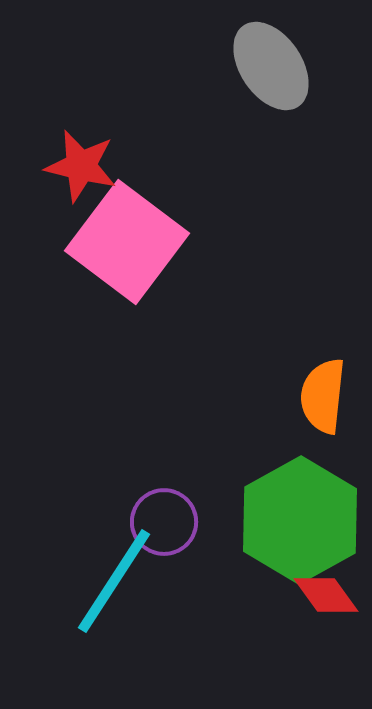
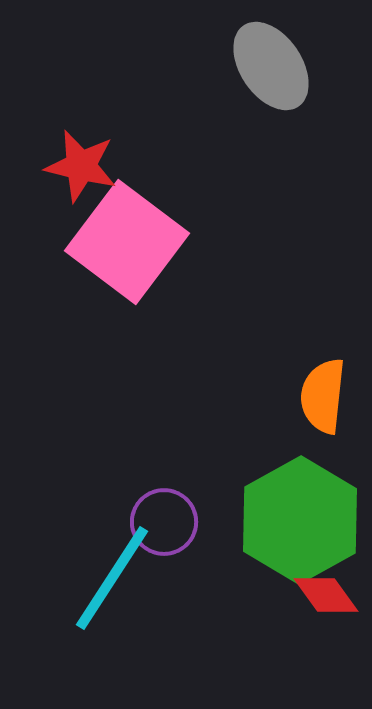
cyan line: moved 2 px left, 3 px up
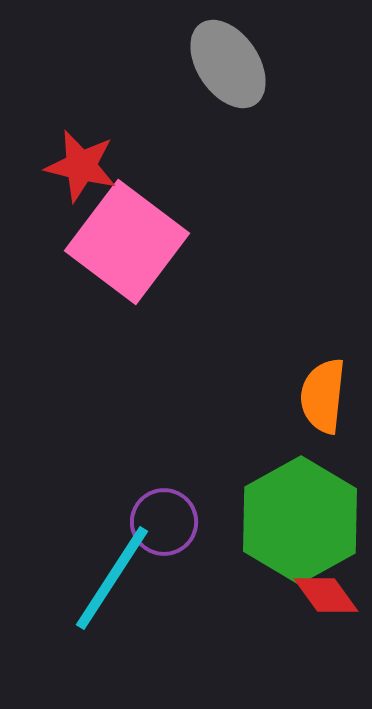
gray ellipse: moved 43 px left, 2 px up
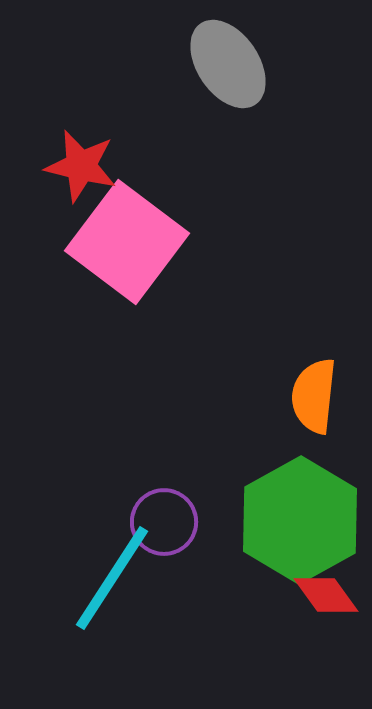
orange semicircle: moved 9 px left
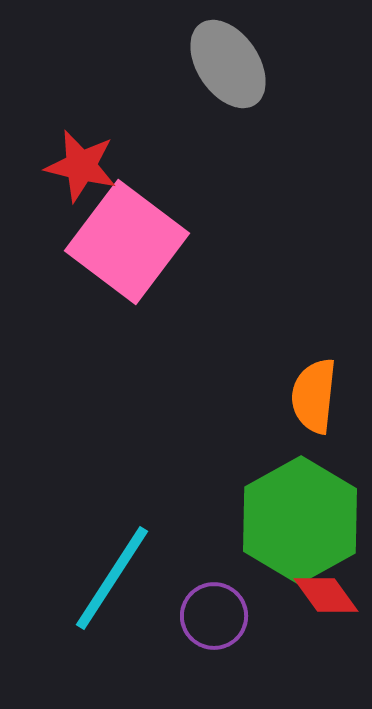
purple circle: moved 50 px right, 94 px down
